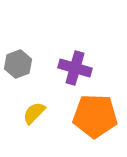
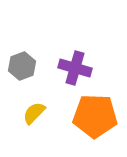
gray hexagon: moved 4 px right, 2 px down
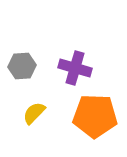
gray hexagon: rotated 16 degrees clockwise
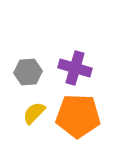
gray hexagon: moved 6 px right, 6 px down
orange pentagon: moved 17 px left
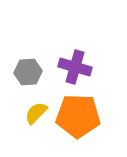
purple cross: moved 1 px up
yellow semicircle: moved 2 px right
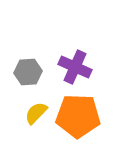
purple cross: rotated 8 degrees clockwise
